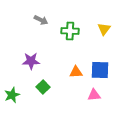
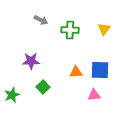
green cross: moved 1 px up
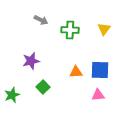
purple star: rotated 12 degrees counterclockwise
pink triangle: moved 4 px right
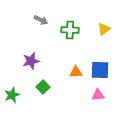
yellow triangle: rotated 16 degrees clockwise
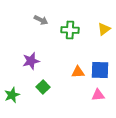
orange triangle: moved 2 px right
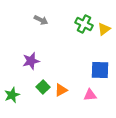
green cross: moved 14 px right, 6 px up; rotated 24 degrees clockwise
orange triangle: moved 17 px left, 18 px down; rotated 24 degrees counterclockwise
pink triangle: moved 8 px left
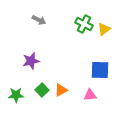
gray arrow: moved 2 px left
green square: moved 1 px left, 3 px down
green star: moved 4 px right; rotated 21 degrees clockwise
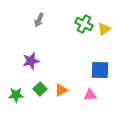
gray arrow: rotated 88 degrees clockwise
green square: moved 2 px left, 1 px up
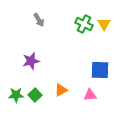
gray arrow: rotated 56 degrees counterclockwise
yellow triangle: moved 5 px up; rotated 24 degrees counterclockwise
green square: moved 5 px left, 6 px down
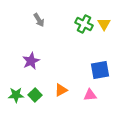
purple star: rotated 12 degrees counterclockwise
blue square: rotated 12 degrees counterclockwise
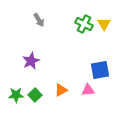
pink triangle: moved 2 px left, 5 px up
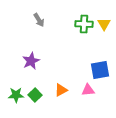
green cross: rotated 24 degrees counterclockwise
